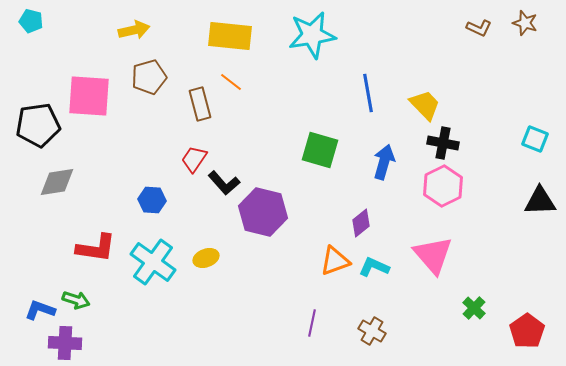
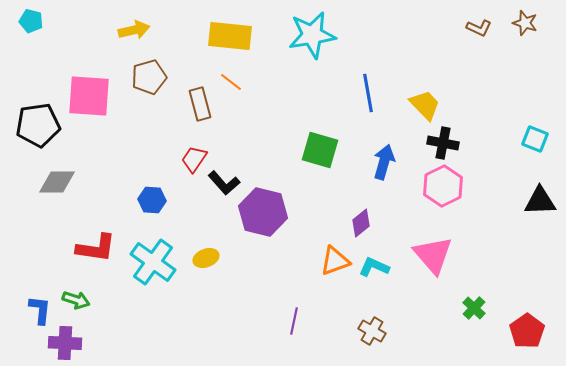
gray diamond: rotated 9 degrees clockwise
blue L-shape: rotated 76 degrees clockwise
purple line: moved 18 px left, 2 px up
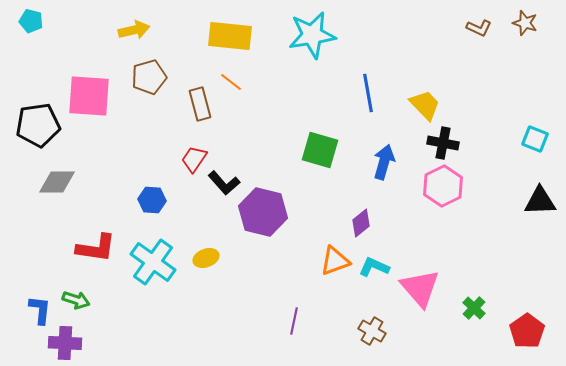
pink triangle: moved 13 px left, 33 px down
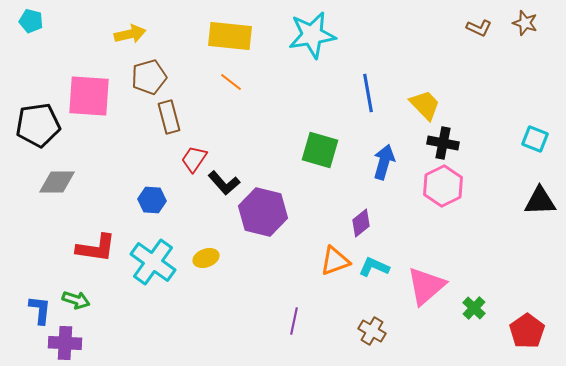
yellow arrow: moved 4 px left, 4 px down
brown rectangle: moved 31 px left, 13 px down
pink triangle: moved 6 px right, 2 px up; rotated 30 degrees clockwise
